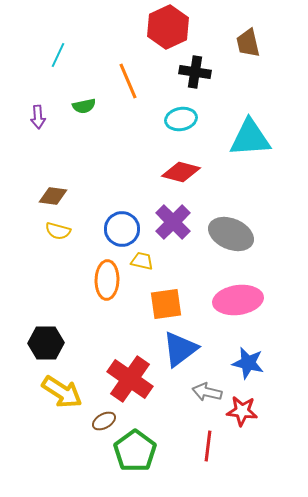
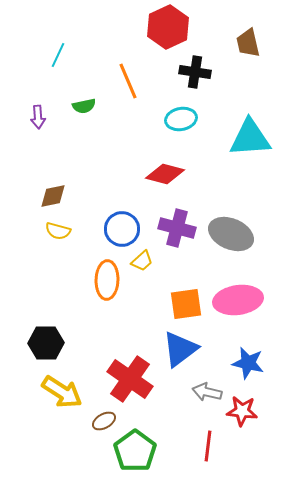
red diamond: moved 16 px left, 2 px down
brown diamond: rotated 20 degrees counterclockwise
purple cross: moved 4 px right, 6 px down; rotated 30 degrees counterclockwise
yellow trapezoid: rotated 125 degrees clockwise
orange square: moved 20 px right
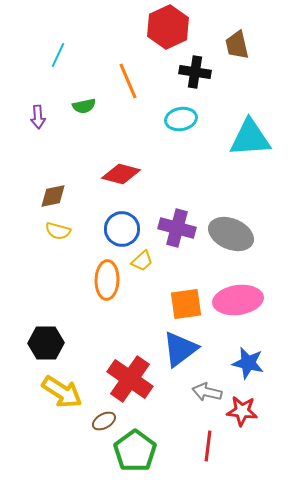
brown trapezoid: moved 11 px left, 2 px down
red diamond: moved 44 px left
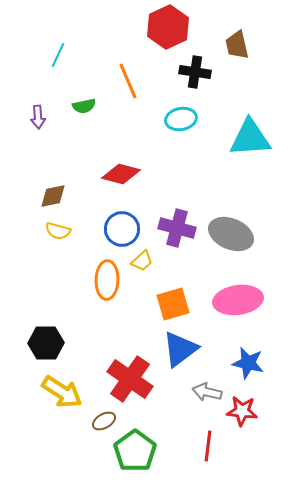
orange square: moved 13 px left; rotated 8 degrees counterclockwise
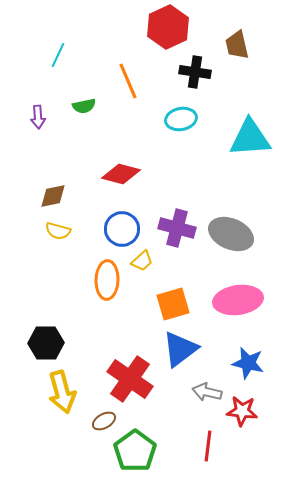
yellow arrow: rotated 42 degrees clockwise
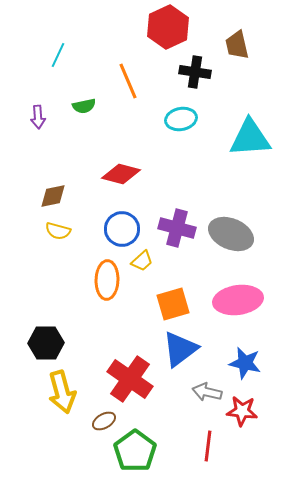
blue star: moved 3 px left
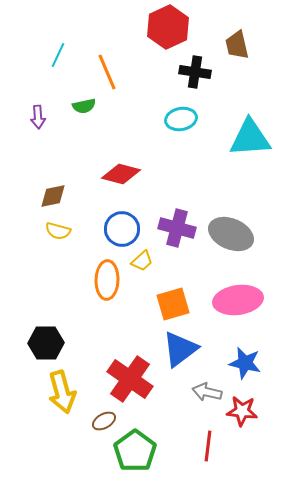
orange line: moved 21 px left, 9 px up
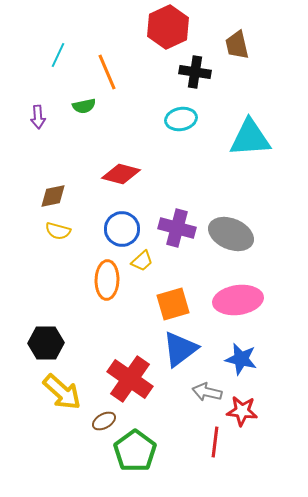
blue star: moved 4 px left, 4 px up
yellow arrow: rotated 33 degrees counterclockwise
red line: moved 7 px right, 4 px up
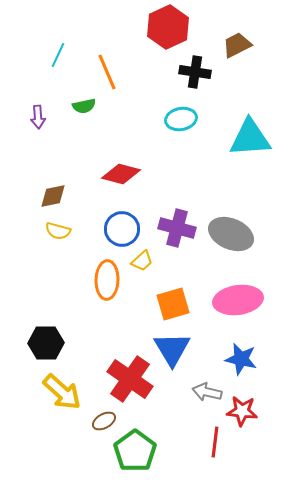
brown trapezoid: rotated 76 degrees clockwise
blue triangle: moved 8 px left; rotated 24 degrees counterclockwise
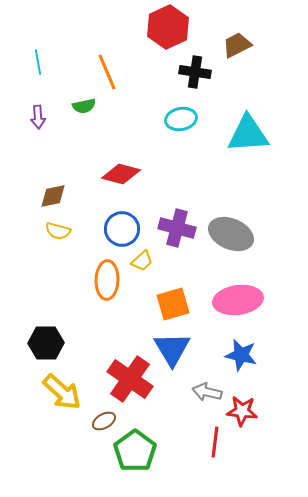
cyan line: moved 20 px left, 7 px down; rotated 35 degrees counterclockwise
cyan triangle: moved 2 px left, 4 px up
blue star: moved 4 px up
